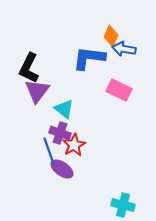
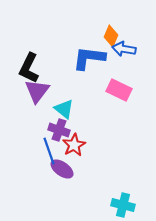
purple cross: moved 1 px left, 3 px up
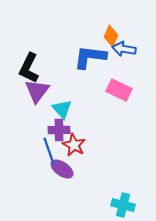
blue L-shape: moved 1 px right, 1 px up
cyan triangle: moved 2 px left; rotated 10 degrees clockwise
purple cross: rotated 20 degrees counterclockwise
red star: rotated 15 degrees counterclockwise
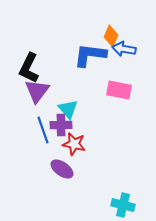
blue L-shape: moved 2 px up
pink rectangle: rotated 15 degrees counterclockwise
cyan triangle: moved 6 px right
purple cross: moved 2 px right, 5 px up
red star: moved 1 px up; rotated 15 degrees counterclockwise
blue line: moved 6 px left, 21 px up
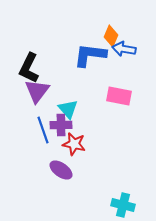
pink rectangle: moved 6 px down
purple ellipse: moved 1 px left, 1 px down
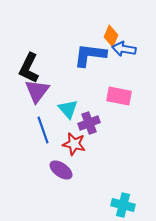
purple cross: moved 28 px right, 2 px up; rotated 20 degrees counterclockwise
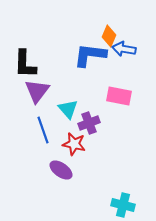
orange diamond: moved 2 px left
black L-shape: moved 4 px left, 4 px up; rotated 24 degrees counterclockwise
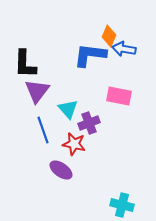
cyan cross: moved 1 px left
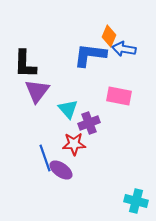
blue line: moved 2 px right, 28 px down
red star: rotated 15 degrees counterclockwise
cyan cross: moved 14 px right, 4 px up
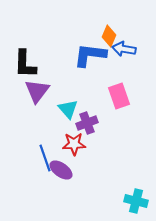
pink rectangle: rotated 60 degrees clockwise
purple cross: moved 2 px left
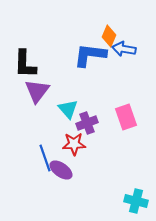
pink rectangle: moved 7 px right, 21 px down
